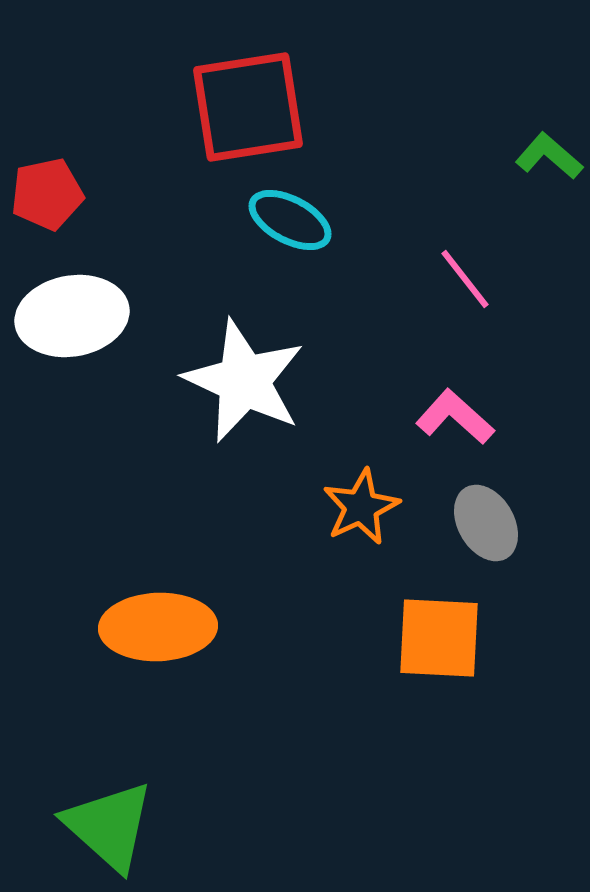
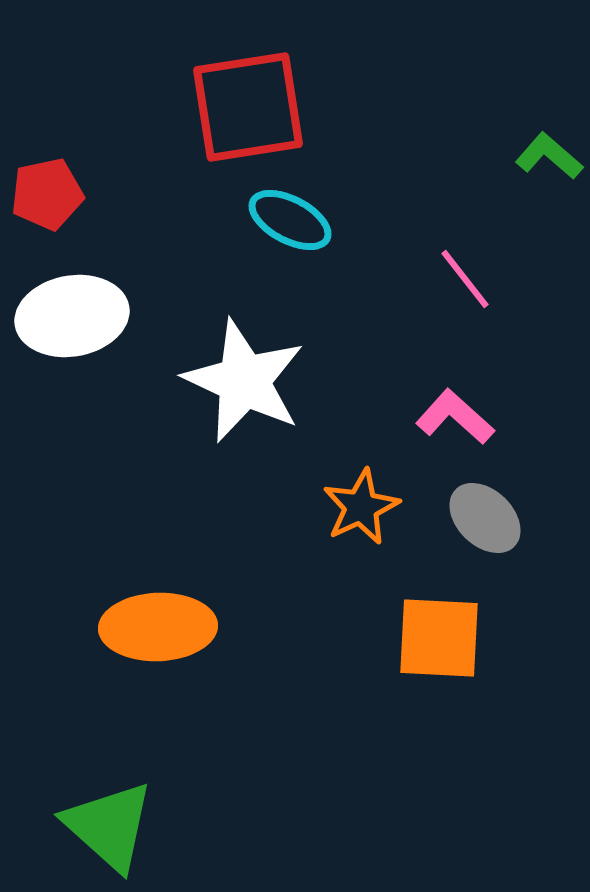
gray ellipse: moved 1 px left, 5 px up; rotated 16 degrees counterclockwise
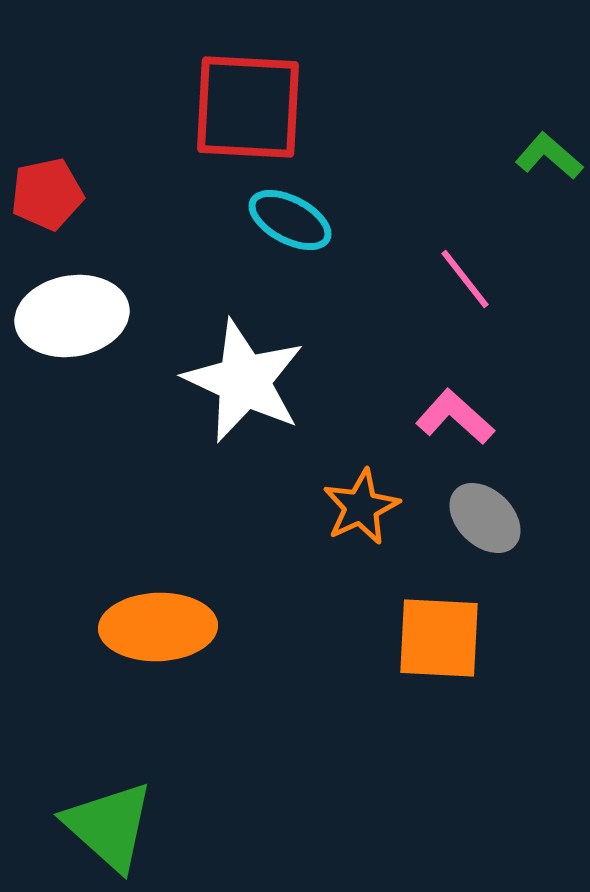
red square: rotated 12 degrees clockwise
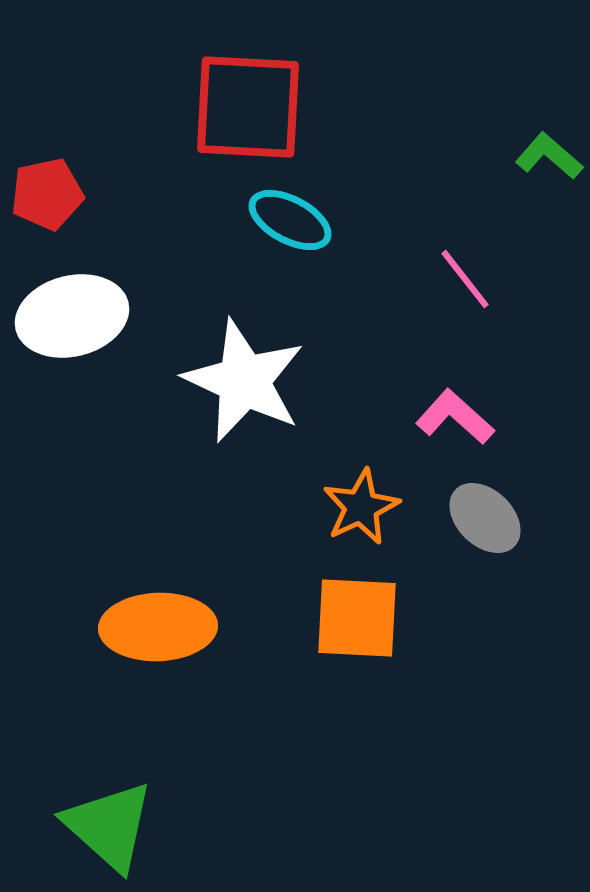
white ellipse: rotated 4 degrees counterclockwise
orange square: moved 82 px left, 20 px up
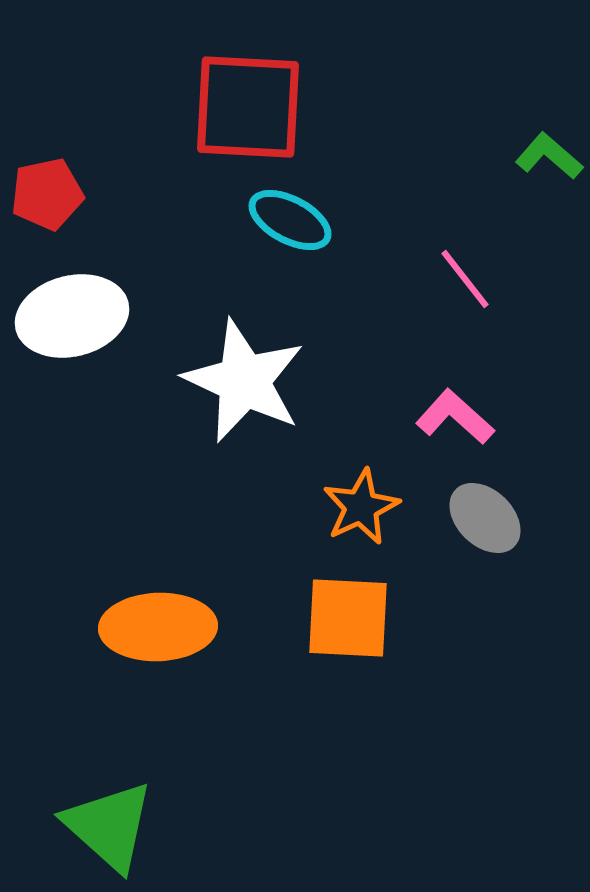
orange square: moved 9 px left
